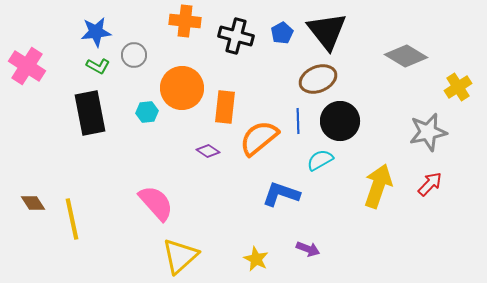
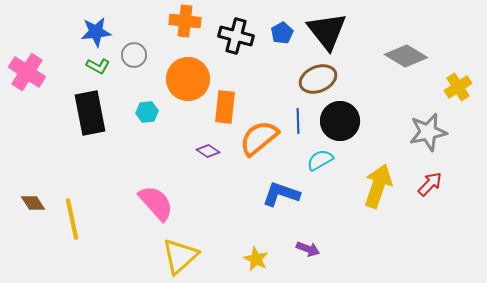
pink cross: moved 6 px down
orange circle: moved 6 px right, 9 px up
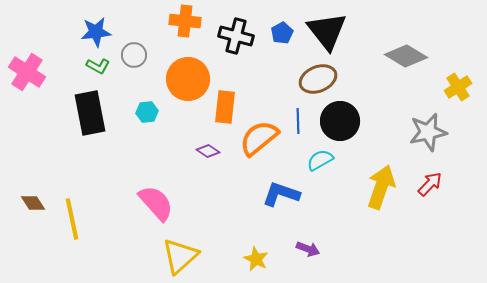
yellow arrow: moved 3 px right, 1 px down
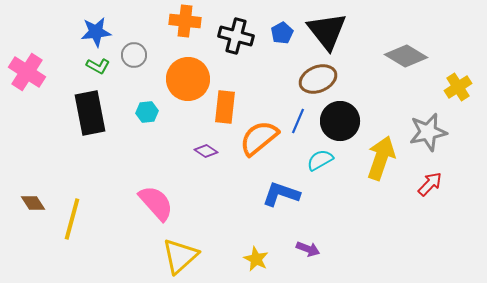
blue line: rotated 25 degrees clockwise
purple diamond: moved 2 px left
yellow arrow: moved 29 px up
yellow line: rotated 27 degrees clockwise
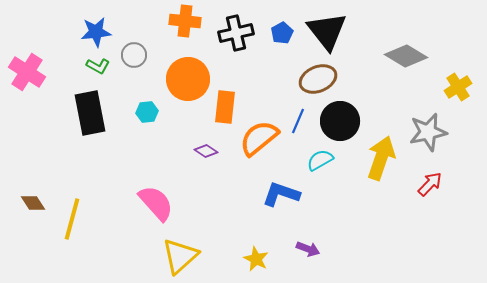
black cross: moved 3 px up; rotated 28 degrees counterclockwise
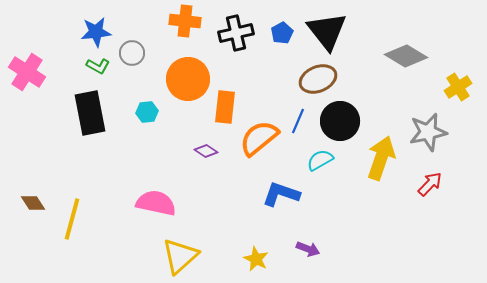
gray circle: moved 2 px left, 2 px up
pink semicircle: rotated 36 degrees counterclockwise
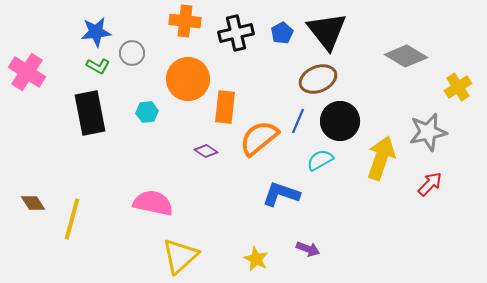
pink semicircle: moved 3 px left
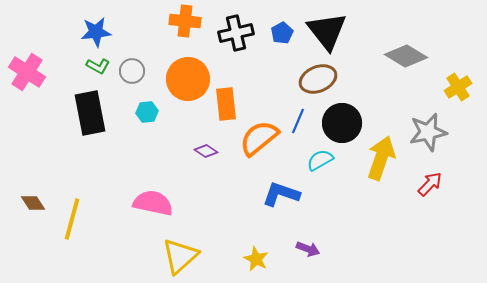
gray circle: moved 18 px down
orange rectangle: moved 1 px right, 3 px up; rotated 12 degrees counterclockwise
black circle: moved 2 px right, 2 px down
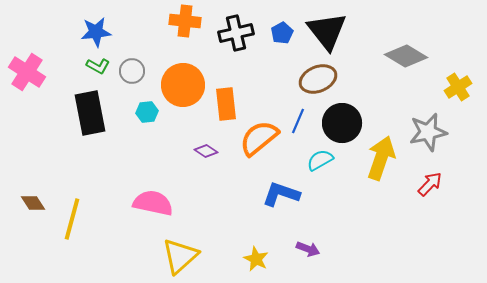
orange circle: moved 5 px left, 6 px down
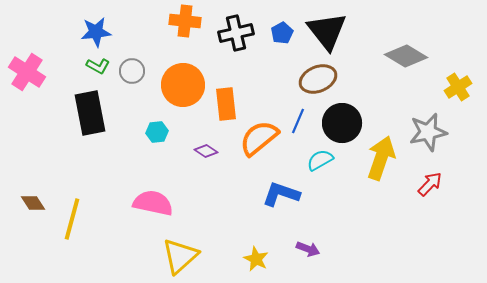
cyan hexagon: moved 10 px right, 20 px down
